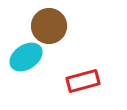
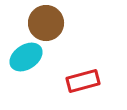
brown circle: moved 3 px left, 3 px up
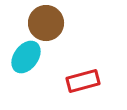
cyan ellipse: rotated 20 degrees counterclockwise
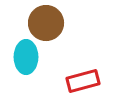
cyan ellipse: rotated 36 degrees counterclockwise
